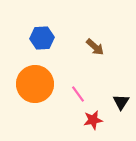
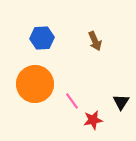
brown arrow: moved 6 px up; rotated 24 degrees clockwise
pink line: moved 6 px left, 7 px down
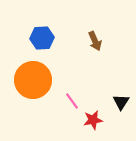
orange circle: moved 2 px left, 4 px up
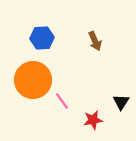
pink line: moved 10 px left
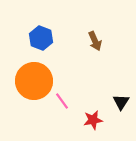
blue hexagon: moved 1 px left; rotated 25 degrees clockwise
orange circle: moved 1 px right, 1 px down
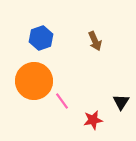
blue hexagon: rotated 20 degrees clockwise
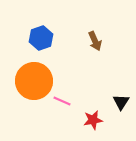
pink line: rotated 30 degrees counterclockwise
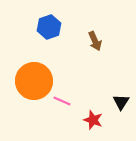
blue hexagon: moved 8 px right, 11 px up
red star: rotated 30 degrees clockwise
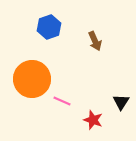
orange circle: moved 2 px left, 2 px up
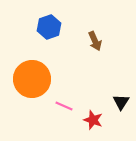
pink line: moved 2 px right, 5 px down
